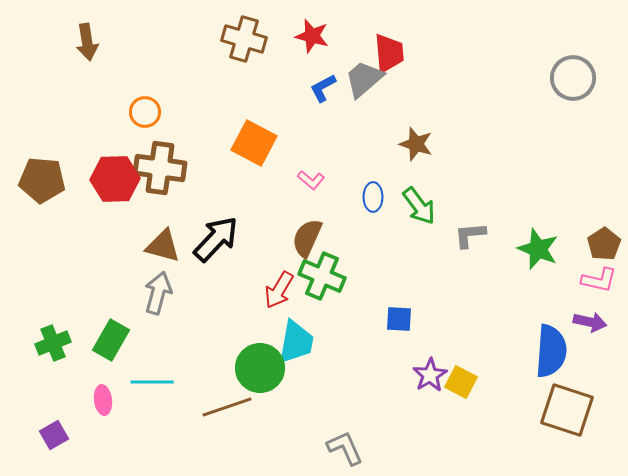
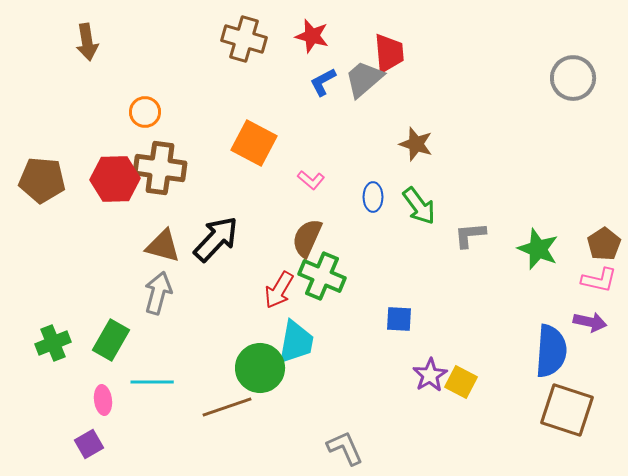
blue L-shape at (323, 88): moved 6 px up
purple square at (54, 435): moved 35 px right, 9 px down
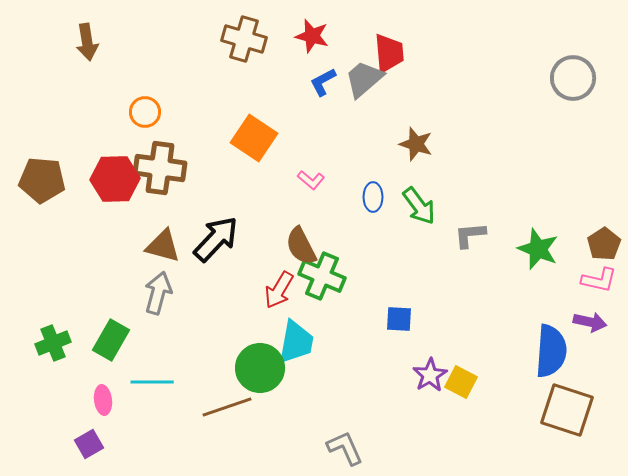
orange square at (254, 143): moved 5 px up; rotated 6 degrees clockwise
brown semicircle at (307, 238): moved 6 px left, 8 px down; rotated 51 degrees counterclockwise
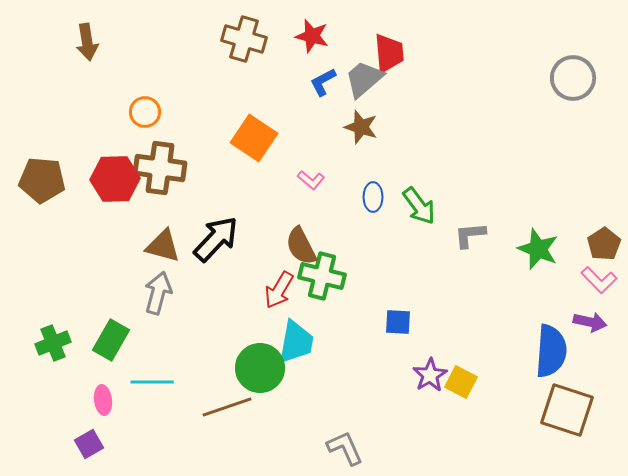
brown star at (416, 144): moved 55 px left, 17 px up
green cross at (322, 276): rotated 9 degrees counterclockwise
pink L-shape at (599, 280): rotated 33 degrees clockwise
blue square at (399, 319): moved 1 px left, 3 px down
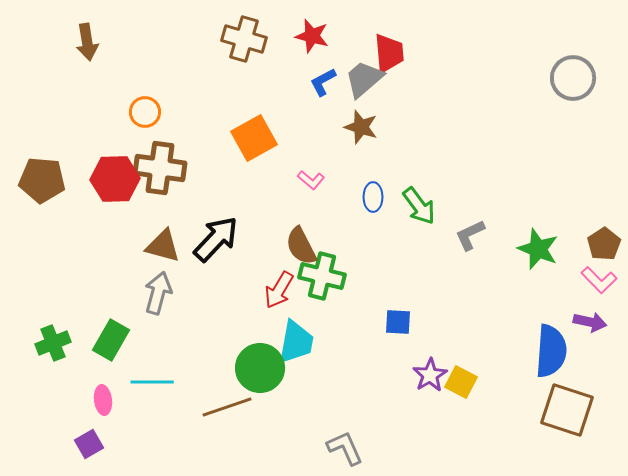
orange square at (254, 138): rotated 27 degrees clockwise
gray L-shape at (470, 235): rotated 20 degrees counterclockwise
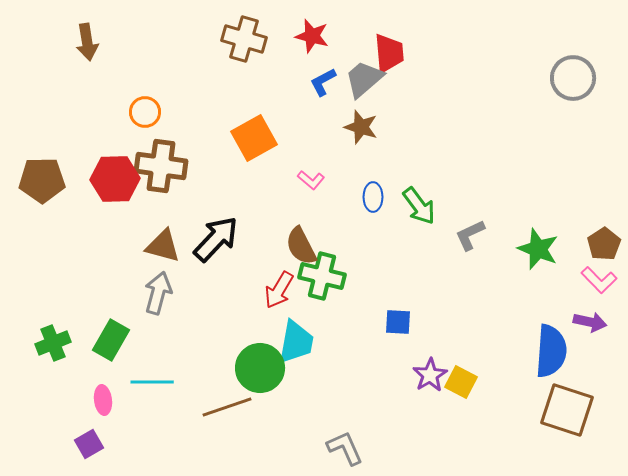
brown cross at (160, 168): moved 1 px right, 2 px up
brown pentagon at (42, 180): rotated 6 degrees counterclockwise
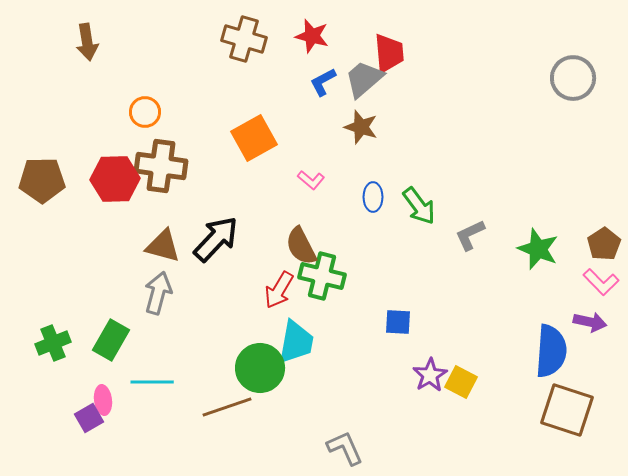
pink L-shape at (599, 280): moved 2 px right, 2 px down
purple square at (89, 444): moved 26 px up
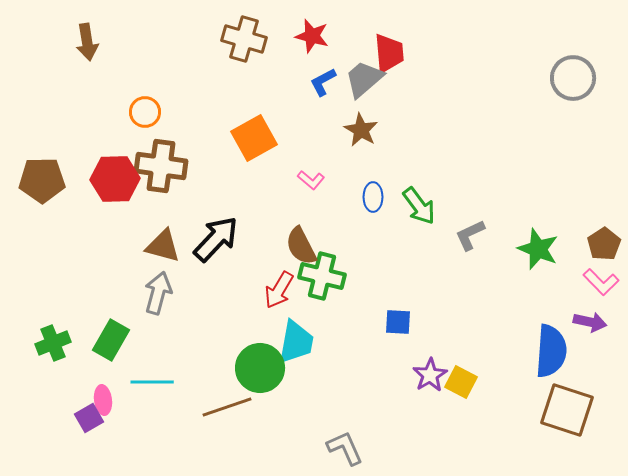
brown star at (361, 127): moved 3 px down; rotated 12 degrees clockwise
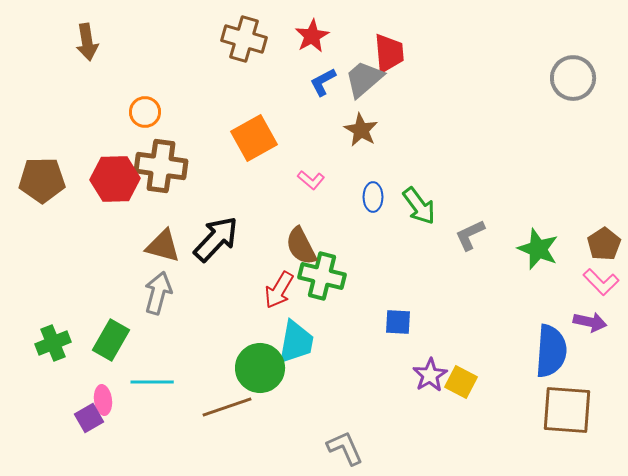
red star at (312, 36): rotated 28 degrees clockwise
brown square at (567, 410): rotated 14 degrees counterclockwise
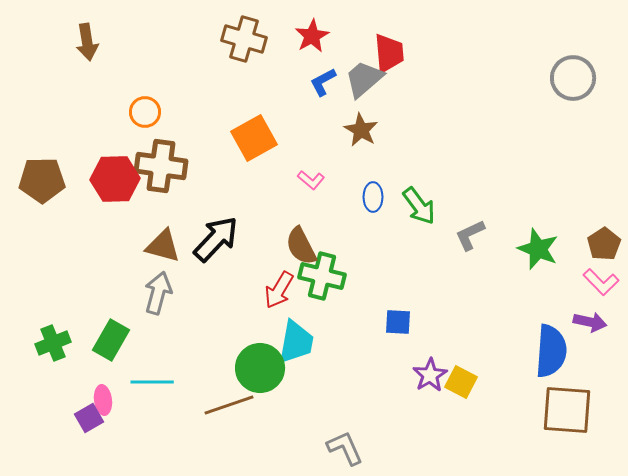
brown line at (227, 407): moved 2 px right, 2 px up
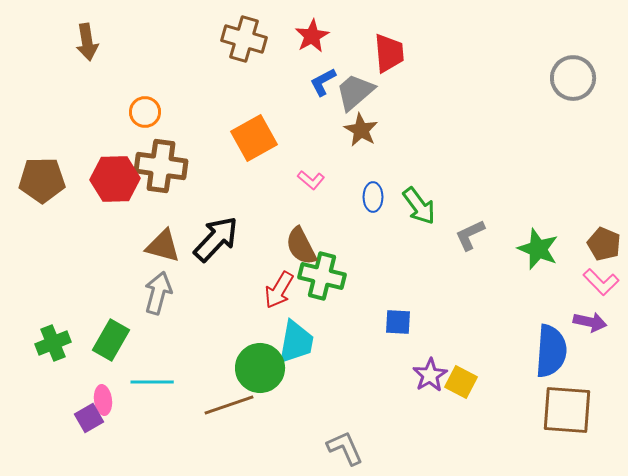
gray trapezoid at (364, 79): moved 9 px left, 13 px down
brown pentagon at (604, 244): rotated 16 degrees counterclockwise
